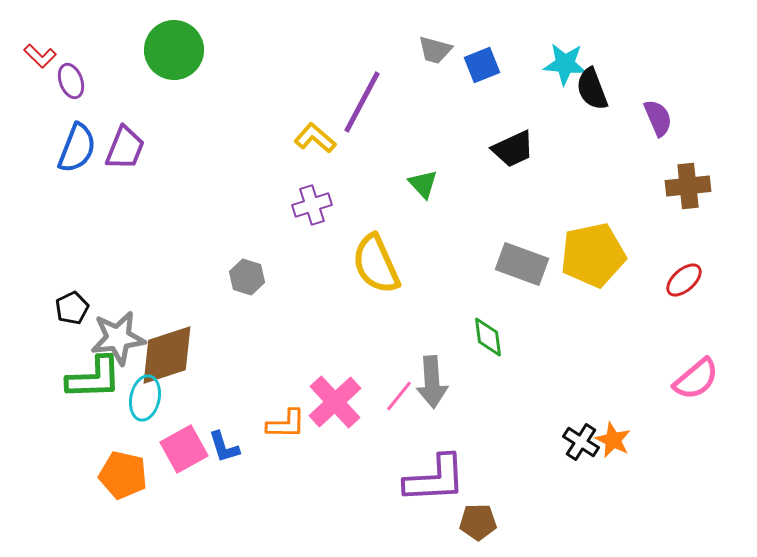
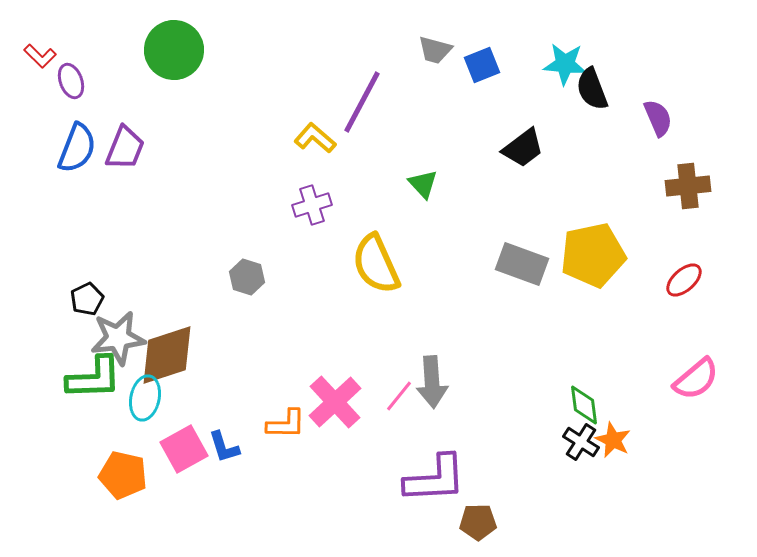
black trapezoid: moved 10 px right, 1 px up; rotated 12 degrees counterclockwise
black pentagon: moved 15 px right, 9 px up
green diamond: moved 96 px right, 68 px down
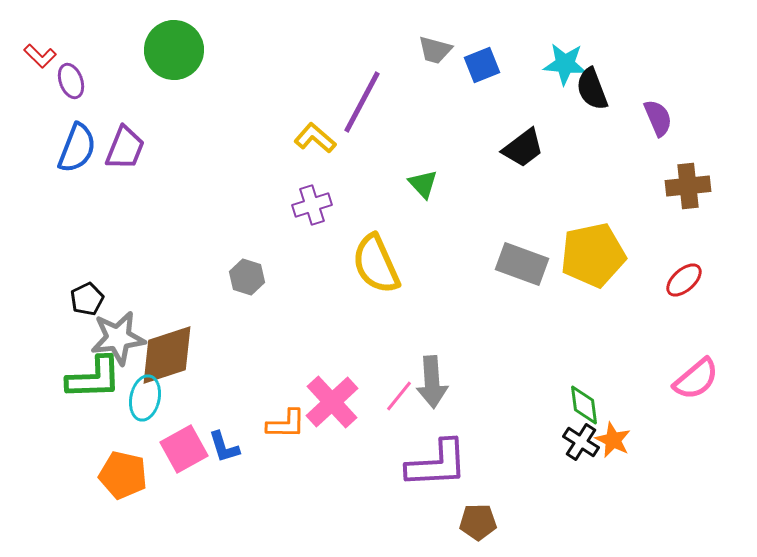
pink cross: moved 3 px left
purple L-shape: moved 2 px right, 15 px up
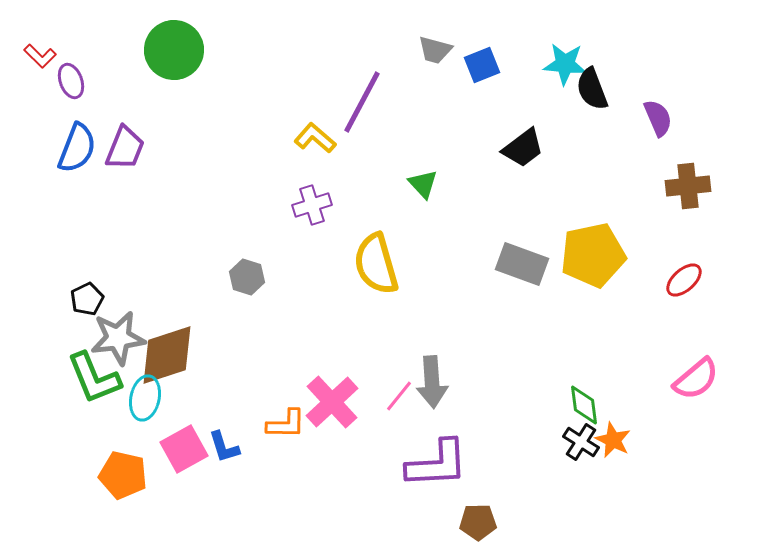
yellow semicircle: rotated 8 degrees clockwise
green L-shape: rotated 70 degrees clockwise
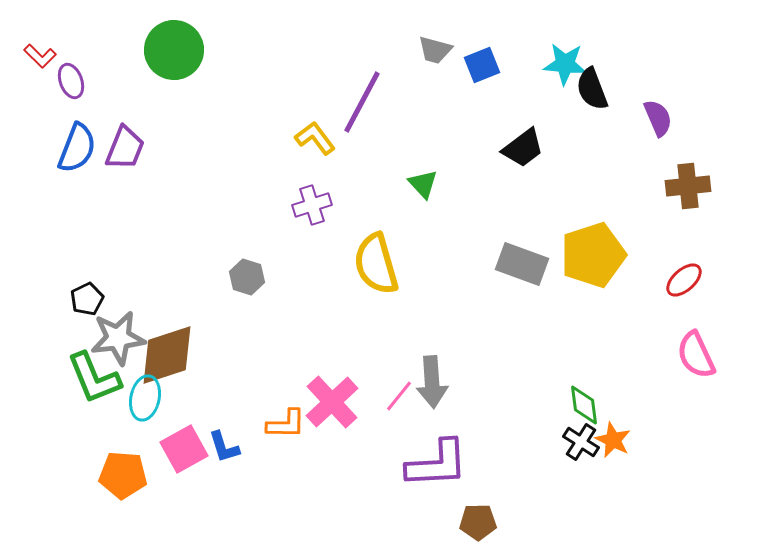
yellow L-shape: rotated 12 degrees clockwise
yellow pentagon: rotated 6 degrees counterclockwise
pink semicircle: moved 24 px up; rotated 105 degrees clockwise
orange pentagon: rotated 9 degrees counterclockwise
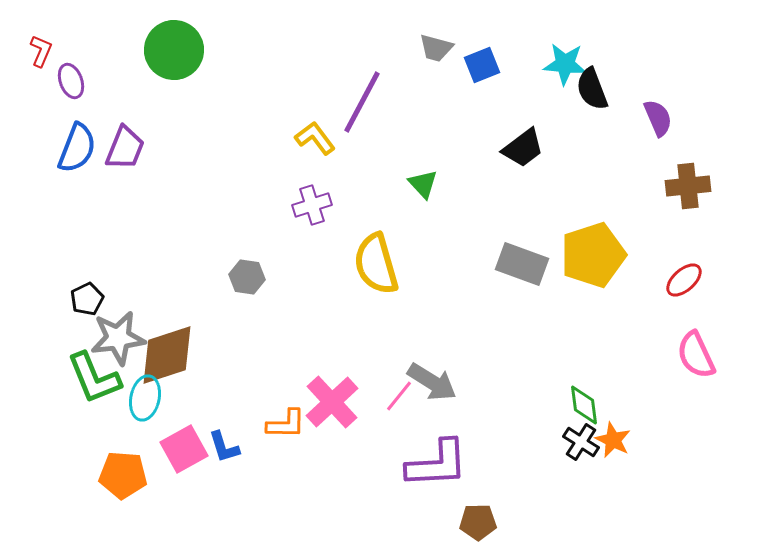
gray trapezoid: moved 1 px right, 2 px up
red L-shape: moved 1 px right, 5 px up; rotated 112 degrees counterclockwise
gray hexagon: rotated 8 degrees counterclockwise
gray arrow: rotated 54 degrees counterclockwise
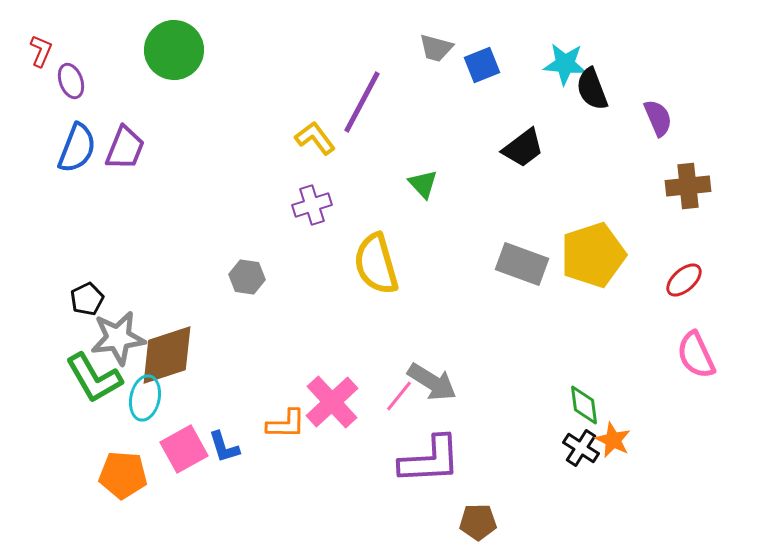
green L-shape: rotated 8 degrees counterclockwise
black cross: moved 6 px down
purple L-shape: moved 7 px left, 4 px up
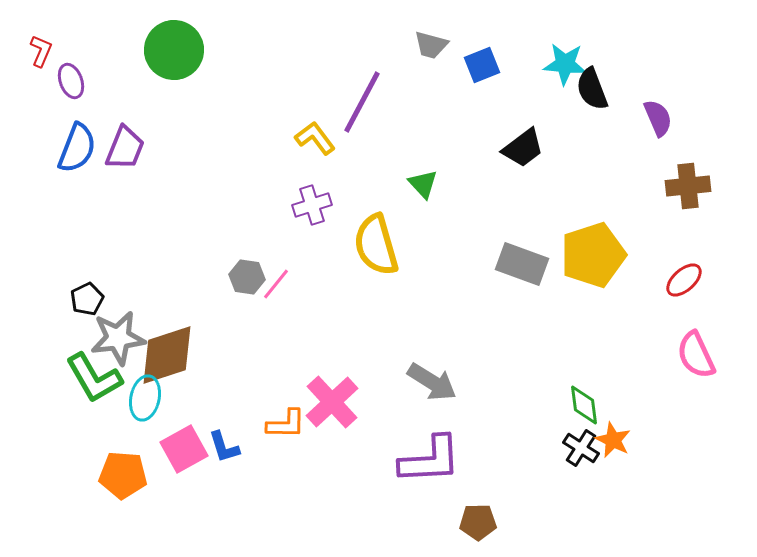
gray trapezoid: moved 5 px left, 3 px up
yellow semicircle: moved 19 px up
pink line: moved 123 px left, 112 px up
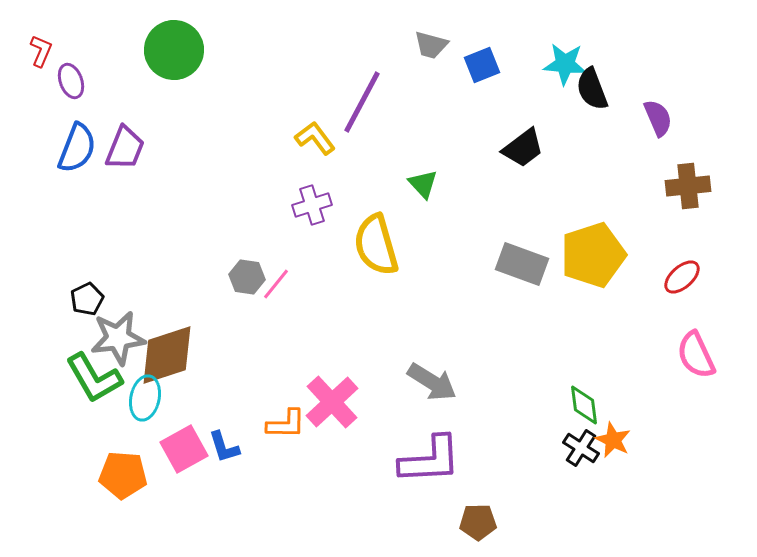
red ellipse: moved 2 px left, 3 px up
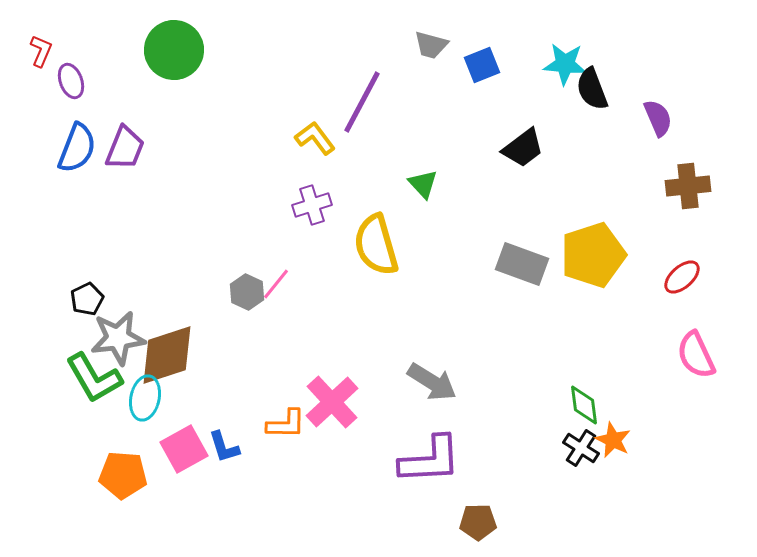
gray hexagon: moved 15 px down; rotated 16 degrees clockwise
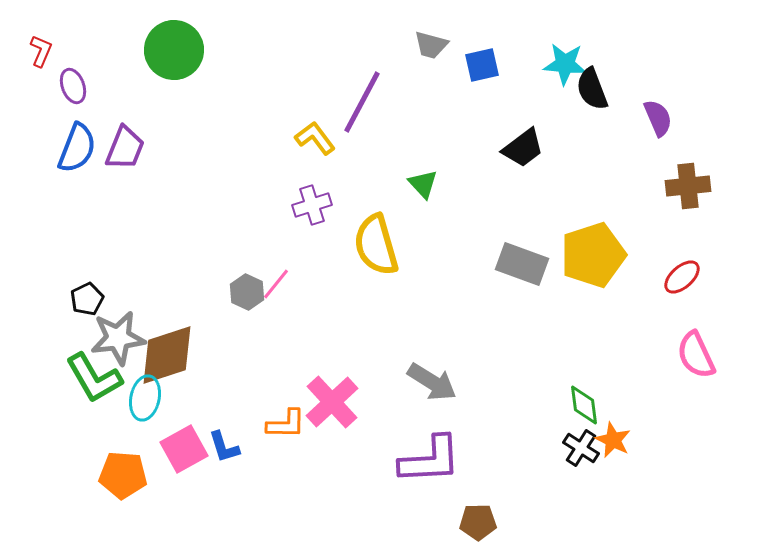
blue square: rotated 9 degrees clockwise
purple ellipse: moved 2 px right, 5 px down
